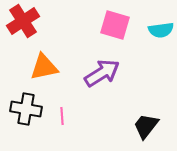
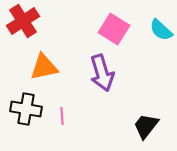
pink square: moved 1 px left, 4 px down; rotated 16 degrees clockwise
cyan semicircle: rotated 50 degrees clockwise
purple arrow: rotated 105 degrees clockwise
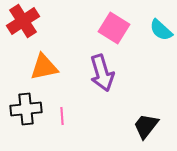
pink square: moved 1 px up
black cross: rotated 16 degrees counterclockwise
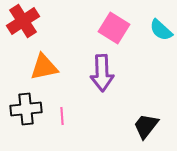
purple arrow: rotated 15 degrees clockwise
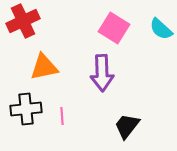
red cross: rotated 8 degrees clockwise
cyan semicircle: moved 1 px up
black trapezoid: moved 19 px left
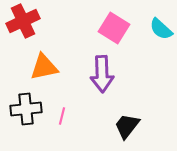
purple arrow: moved 1 px down
pink line: rotated 18 degrees clockwise
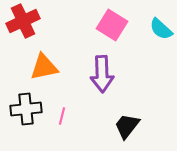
pink square: moved 2 px left, 3 px up
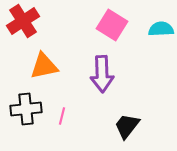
red cross: rotated 8 degrees counterclockwise
cyan semicircle: rotated 135 degrees clockwise
orange triangle: moved 1 px up
